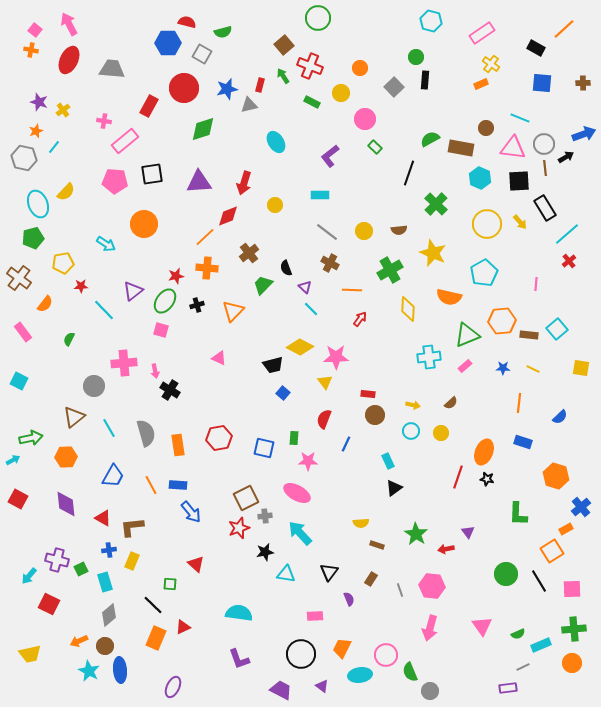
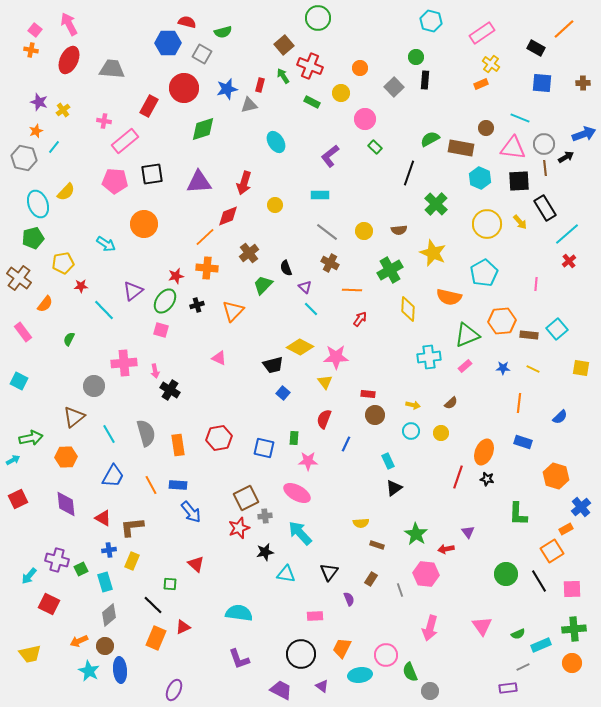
cyan line at (109, 428): moved 6 px down
red square at (18, 499): rotated 36 degrees clockwise
pink hexagon at (432, 586): moved 6 px left, 12 px up
purple ellipse at (173, 687): moved 1 px right, 3 px down
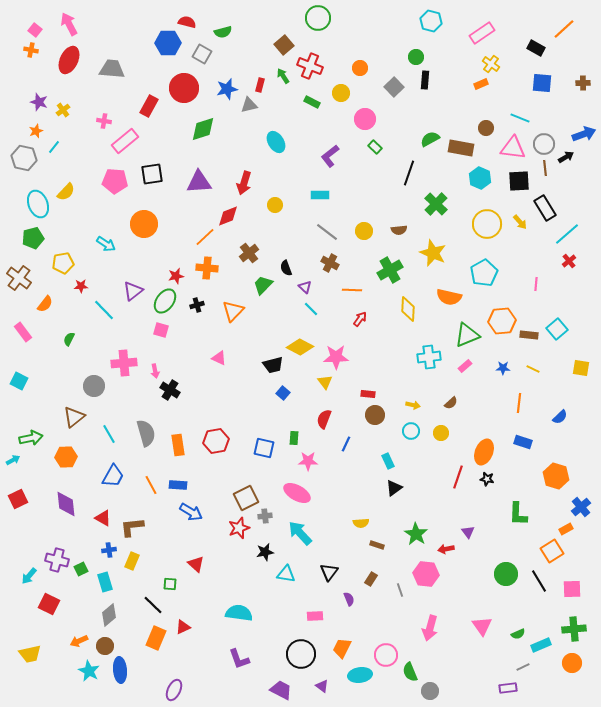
red hexagon at (219, 438): moved 3 px left, 3 px down
blue arrow at (191, 512): rotated 20 degrees counterclockwise
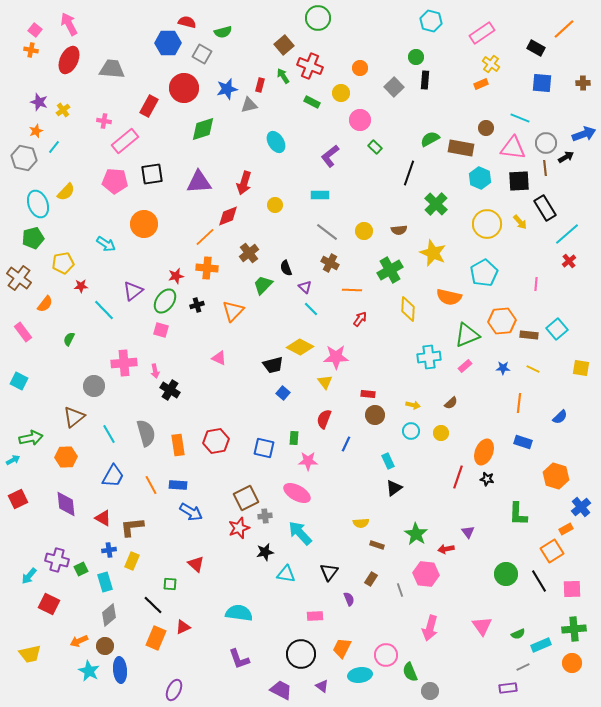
pink circle at (365, 119): moved 5 px left, 1 px down
gray circle at (544, 144): moved 2 px right, 1 px up
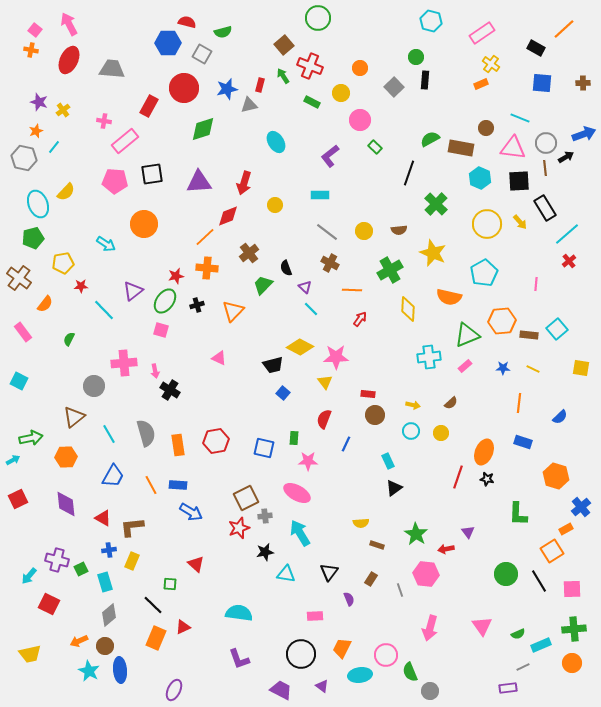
cyan arrow at (300, 533): rotated 12 degrees clockwise
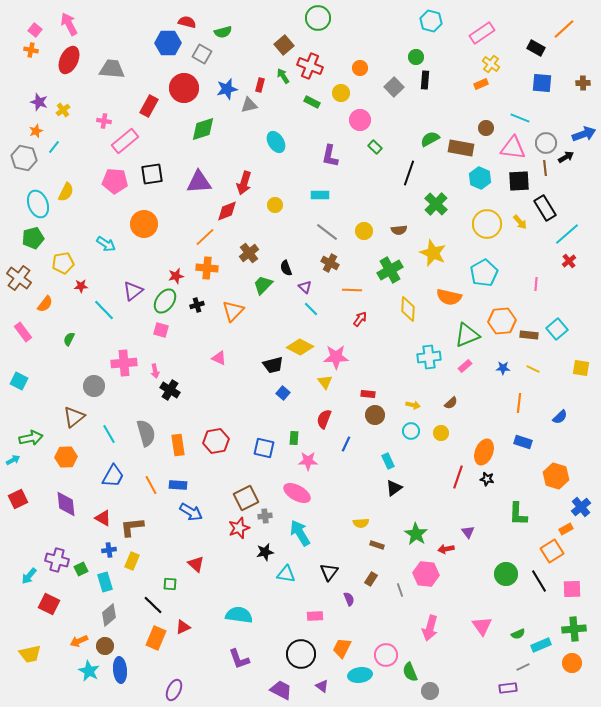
purple L-shape at (330, 156): rotated 40 degrees counterclockwise
yellow semicircle at (66, 192): rotated 18 degrees counterclockwise
red diamond at (228, 216): moved 1 px left, 5 px up
cyan semicircle at (239, 613): moved 2 px down
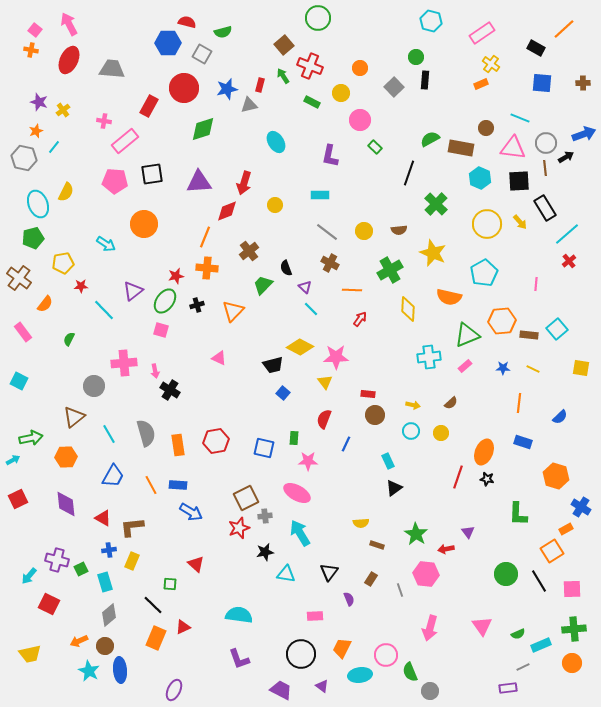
orange line at (205, 237): rotated 25 degrees counterclockwise
brown cross at (249, 253): moved 2 px up
blue cross at (581, 507): rotated 18 degrees counterclockwise
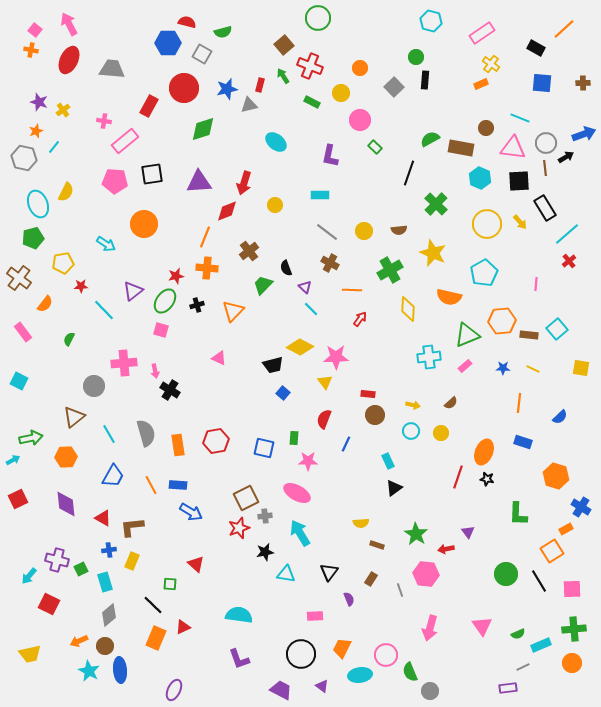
cyan ellipse at (276, 142): rotated 20 degrees counterclockwise
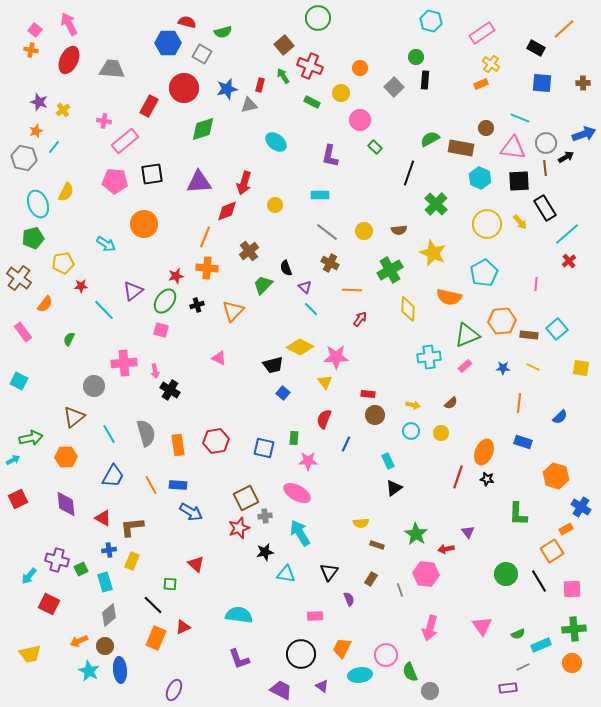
yellow line at (533, 369): moved 2 px up
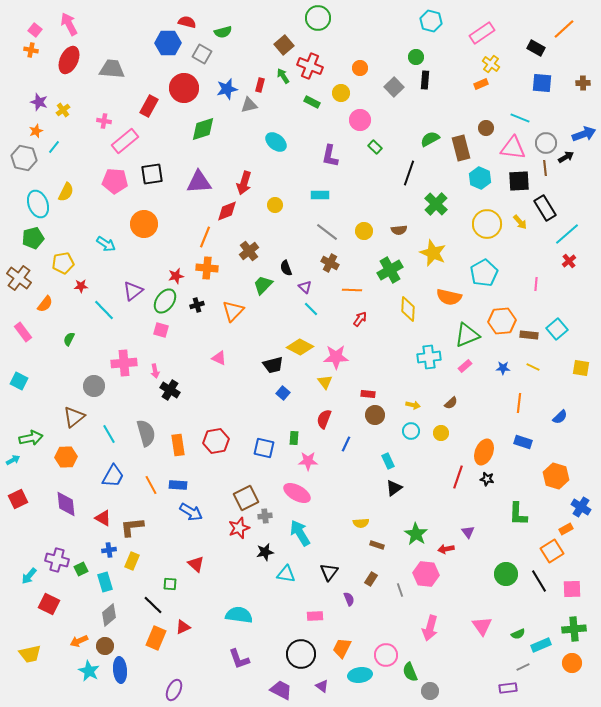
brown rectangle at (461, 148): rotated 65 degrees clockwise
